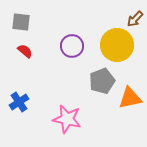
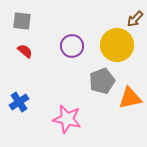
gray square: moved 1 px right, 1 px up
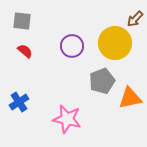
yellow circle: moved 2 px left, 2 px up
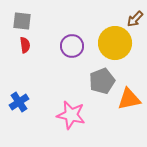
red semicircle: moved 6 px up; rotated 42 degrees clockwise
orange triangle: moved 1 px left, 1 px down
pink star: moved 4 px right, 4 px up
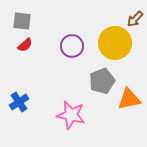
red semicircle: rotated 56 degrees clockwise
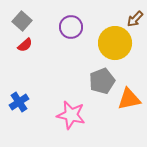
gray square: rotated 36 degrees clockwise
purple circle: moved 1 px left, 19 px up
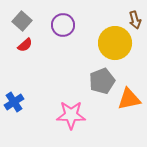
brown arrow: moved 1 px down; rotated 60 degrees counterclockwise
purple circle: moved 8 px left, 2 px up
blue cross: moved 5 px left
pink star: rotated 12 degrees counterclockwise
